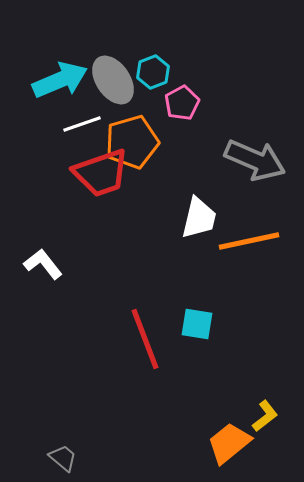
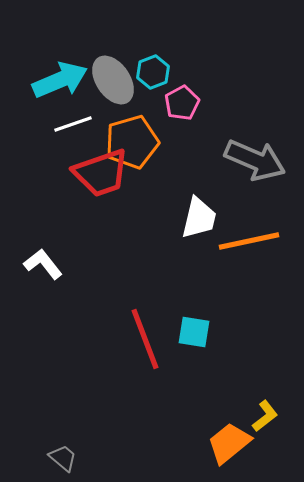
white line: moved 9 px left
cyan square: moved 3 px left, 8 px down
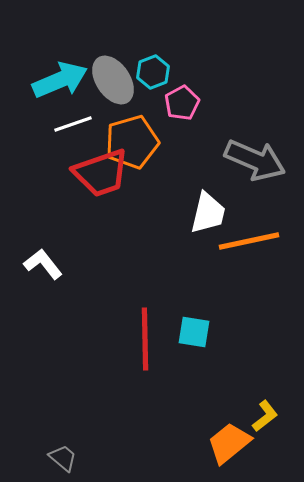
white trapezoid: moved 9 px right, 5 px up
red line: rotated 20 degrees clockwise
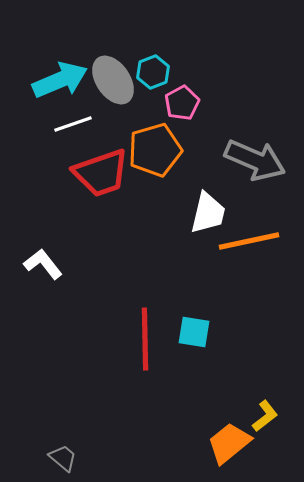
orange pentagon: moved 23 px right, 8 px down
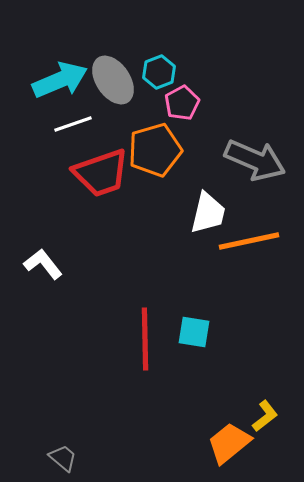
cyan hexagon: moved 6 px right
